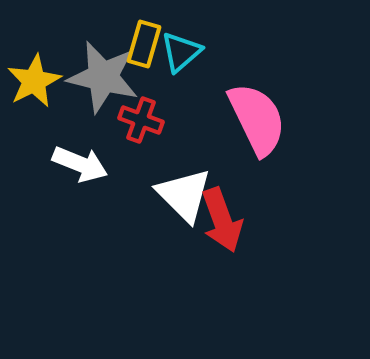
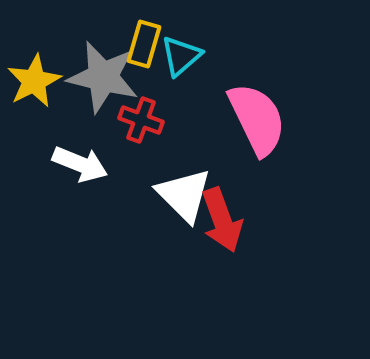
cyan triangle: moved 4 px down
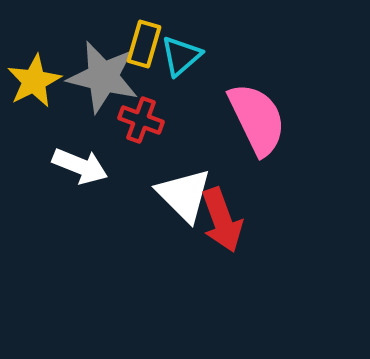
white arrow: moved 2 px down
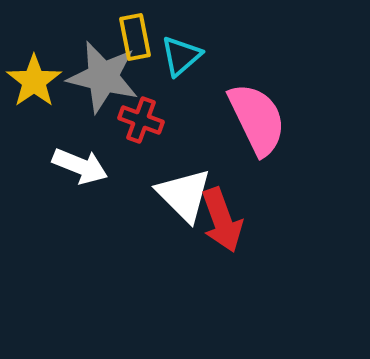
yellow rectangle: moved 9 px left, 7 px up; rotated 27 degrees counterclockwise
yellow star: rotated 8 degrees counterclockwise
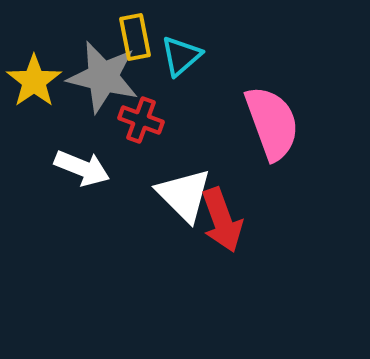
pink semicircle: moved 15 px right, 4 px down; rotated 6 degrees clockwise
white arrow: moved 2 px right, 2 px down
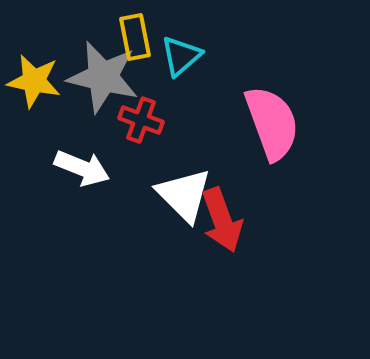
yellow star: rotated 26 degrees counterclockwise
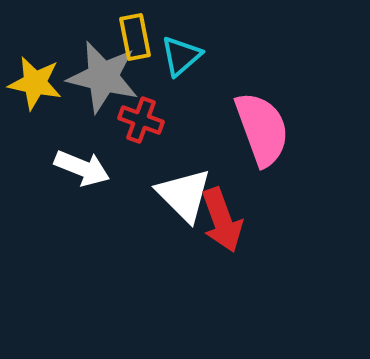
yellow star: moved 1 px right, 2 px down
pink semicircle: moved 10 px left, 6 px down
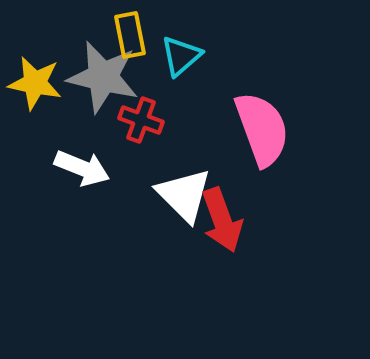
yellow rectangle: moved 5 px left, 2 px up
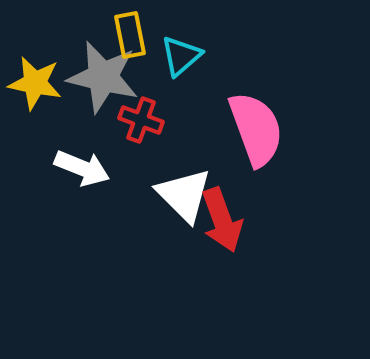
pink semicircle: moved 6 px left
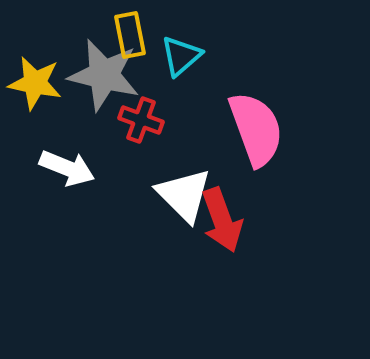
gray star: moved 1 px right, 2 px up
white arrow: moved 15 px left
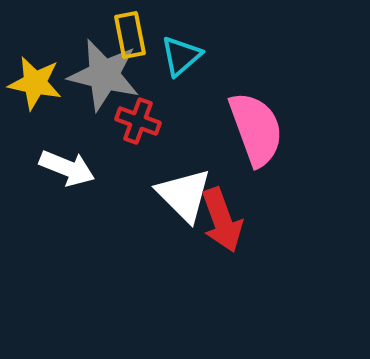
red cross: moved 3 px left, 1 px down
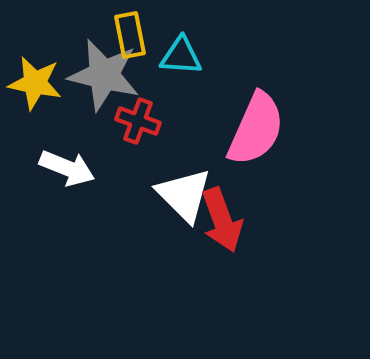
cyan triangle: rotated 45 degrees clockwise
pink semicircle: rotated 44 degrees clockwise
